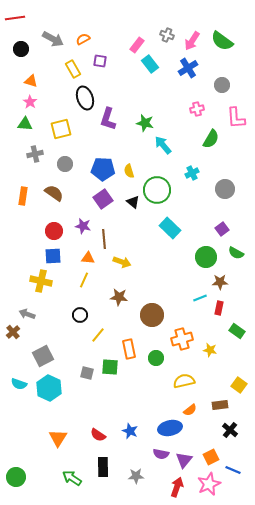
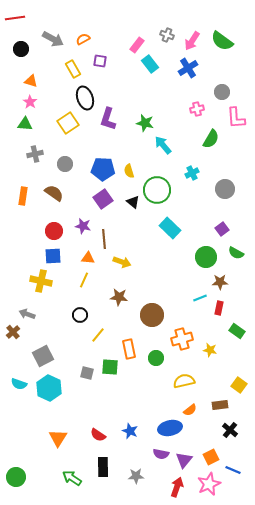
gray circle at (222, 85): moved 7 px down
yellow square at (61, 129): moved 7 px right, 6 px up; rotated 20 degrees counterclockwise
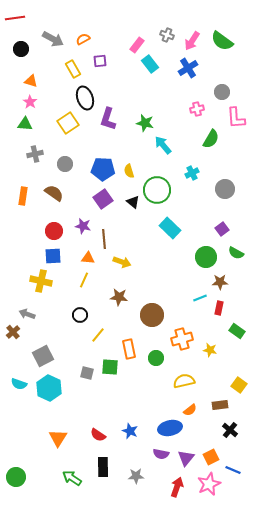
purple square at (100, 61): rotated 16 degrees counterclockwise
purple triangle at (184, 460): moved 2 px right, 2 px up
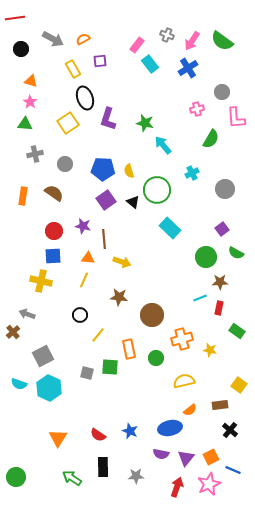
purple square at (103, 199): moved 3 px right, 1 px down
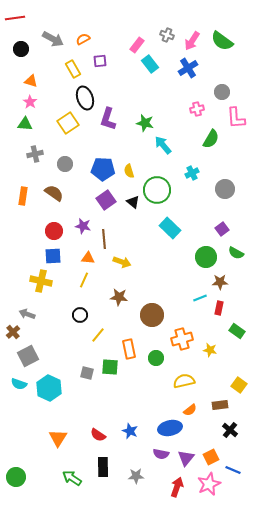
gray square at (43, 356): moved 15 px left
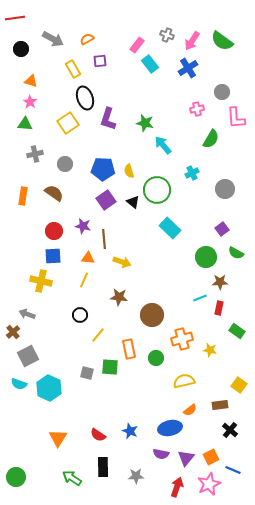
orange semicircle at (83, 39): moved 4 px right
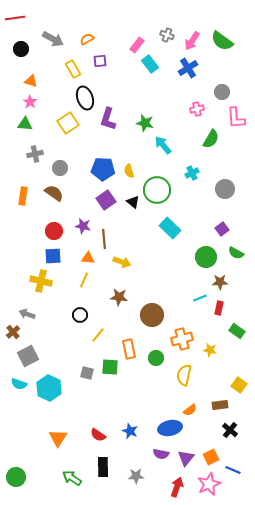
gray circle at (65, 164): moved 5 px left, 4 px down
yellow semicircle at (184, 381): moved 6 px up; rotated 65 degrees counterclockwise
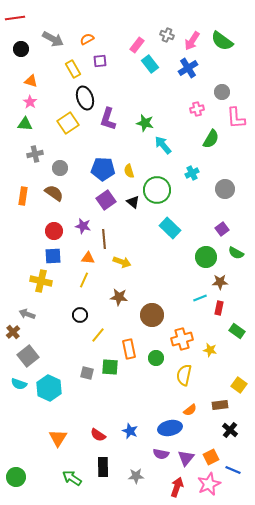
gray square at (28, 356): rotated 10 degrees counterclockwise
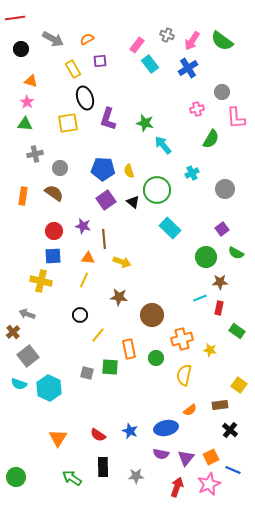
pink star at (30, 102): moved 3 px left
yellow square at (68, 123): rotated 25 degrees clockwise
blue ellipse at (170, 428): moved 4 px left
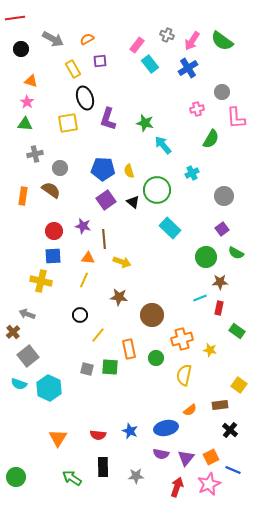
gray circle at (225, 189): moved 1 px left, 7 px down
brown semicircle at (54, 193): moved 3 px left, 3 px up
gray square at (87, 373): moved 4 px up
red semicircle at (98, 435): rotated 28 degrees counterclockwise
